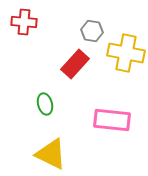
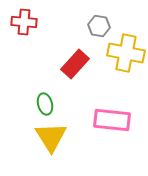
gray hexagon: moved 7 px right, 5 px up
yellow triangle: moved 17 px up; rotated 32 degrees clockwise
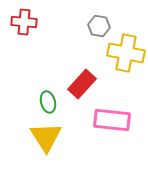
red rectangle: moved 7 px right, 20 px down
green ellipse: moved 3 px right, 2 px up
yellow triangle: moved 5 px left
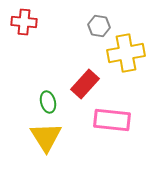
yellow cross: rotated 21 degrees counterclockwise
red rectangle: moved 3 px right
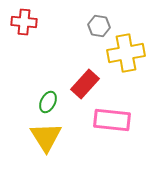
green ellipse: rotated 40 degrees clockwise
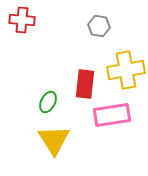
red cross: moved 2 px left, 2 px up
yellow cross: moved 17 px down
red rectangle: rotated 36 degrees counterclockwise
pink rectangle: moved 5 px up; rotated 15 degrees counterclockwise
yellow triangle: moved 8 px right, 3 px down
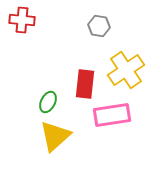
yellow cross: rotated 24 degrees counterclockwise
yellow triangle: moved 1 px right, 4 px up; rotated 20 degrees clockwise
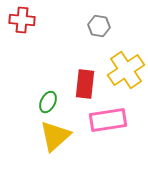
pink rectangle: moved 4 px left, 5 px down
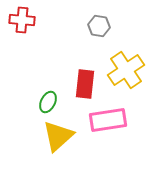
yellow triangle: moved 3 px right
